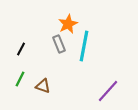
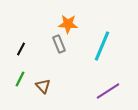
orange star: rotated 30 degrees clockwise
cyan line: moved 18 px right; rotated 12 degrees clockwise
brown triangle: rotated 28 degrees clockwise
purple line: rotated 15 degrees clockwise
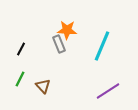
orange star: moved 1 px left, 6 px down
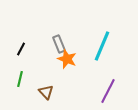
orange star: moved 29 px down; rotated 18 degrees clockwise
green line: rotated 14 degrees counterclockwise
brown triangle: moved 3 px right, 6 px down
purple line: rotated 30 degrees counterclockwise
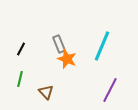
purple line: moved 2 px right, 1 px up
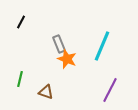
black line: moved 27 px up
brown triangle: rotated 28 degrees counterclockwise
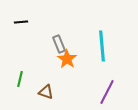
black line: rotated 56 degrees clockwise
cyan line: rotated 28 degrees counterclockwise
orange star: rotated 12 degrees clockwise
purple line: moved 3 px left, 2 px down
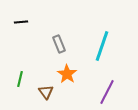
cyan line: rotated 24 degrees clockwise
orange star: moved 15 px down
brown triangle: rotated 35 degrees clockwise
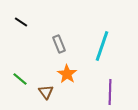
black line: rotated 40 degrees clockwise
green line: rotated 63 degrees counterclockwise
purple line: moved 3 px right; rotated 25 degrees counterclockwise
